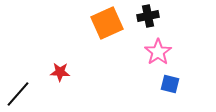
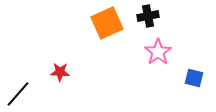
blue square: moved 24 px right, 6 px up
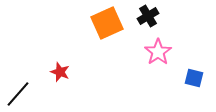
black cross: rotated 20 degrees counterclockwise
red star: rotated 18 degrees clockwise
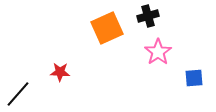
black cross: rotated 15 degrees clockwise
orange square: moved 5 px down
red star: rotated 18 degrees counterclockwise
blue square: rotated 18 degrees counterclockwise
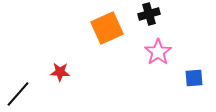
black cross: moved 1 px right, 2 px up
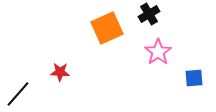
black cross: rotated 15 degrees counterclockwise
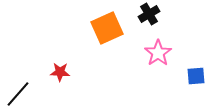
pink star: moved 1 px down
blue square: moved 2 px right, 2 px up
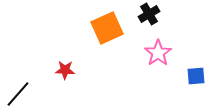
red star: moved 5 px right, 2 px up
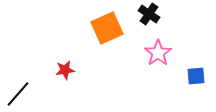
black cross: rotated 25 degrees counterclockwise
red star: rotated 12 degrees counterclockwise
